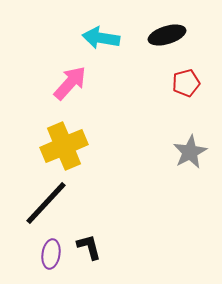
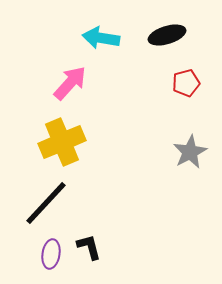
yellow cross: moved 2 px left, 4 px up
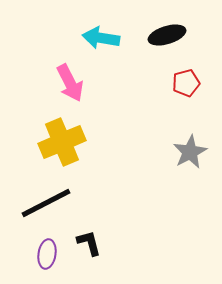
pink arrow: rotated 111 degrees clockwise
black line: rotated 20 degrees clockwise
black L-shape: moved 4 px up
purple ellipse: moved 4 px left
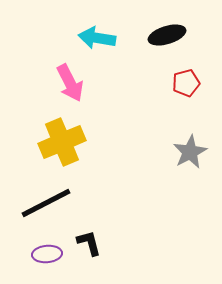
cyan arrow: moved 4 px left
purple ellipse: rotated 76 degrees clockwise
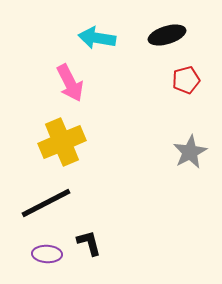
red pentagon: moved 3 px up
purple ellipse: rotated 8 degrees clockwise
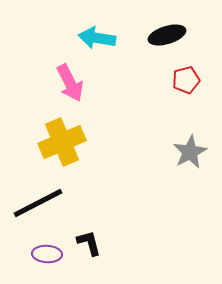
black line: moved 8 px left
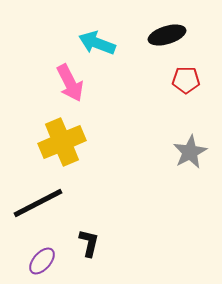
cyan arrow: moved 5 px down; rotated 12 degrees clockwise
red pentagon: rotated 16 degrees clockwise
black L-shape: rotated 28 degrees clockwise
purple ellipse: moved 5 px left, 7 px down; rotated 52 degrees counterclockwise
